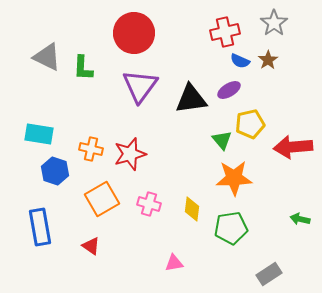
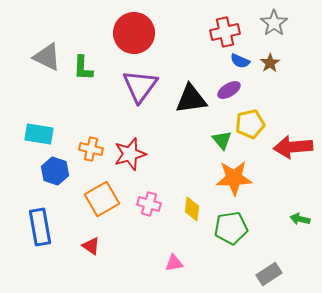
brown star: moved 2 px right, 3 px down
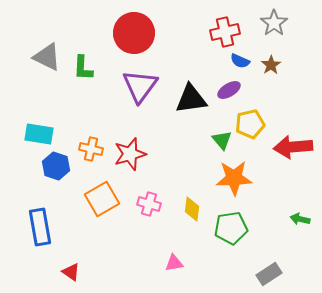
brown star: moved 1 px right, 2 px down
blue hexagon: moved 1 px right, 5 px up
red triangle: moved 20 px left, 26 px down
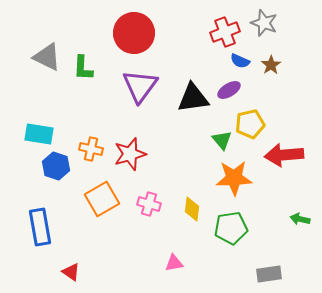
gray star: moved 10 px left; rotated 16 degrees counterclockwise
red cross: rotated 8 degrees counterclockwise
black triangle: moved 2 px right, 1 px up
red arrow: moved 9 px left, 8 px down
gray rectangle: rotated 25 degrees clockwise
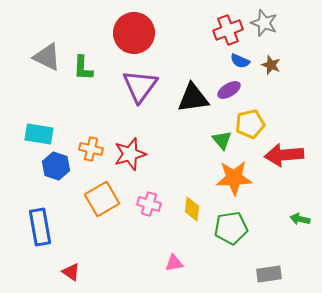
red cross: moved 3 px right, 2 px up
brown star: rotated 18 degrees counterclockwise
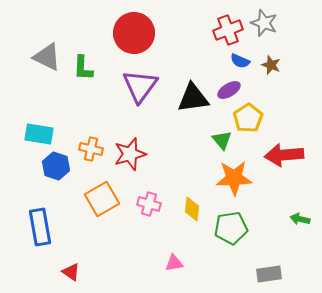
yellow pentagon: moved 2 px left, 6 px up; rotated 20 degrees counterclockwise
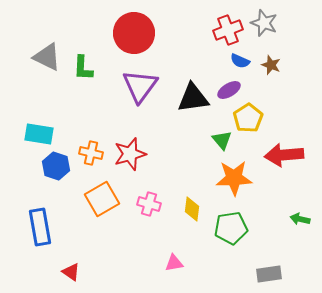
orange cross: moved 4 px down
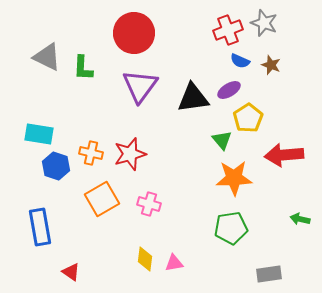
yellow diamond: moved 47 px left, 50 px down
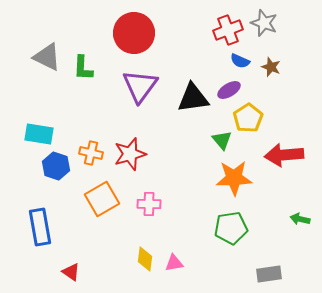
brown star: moved 2 px down
pink cross: rotated 15 degrees counterclockwise
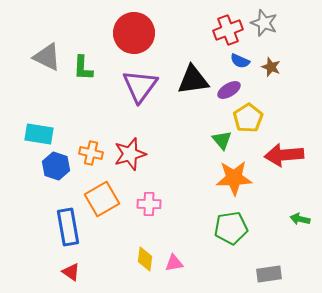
black triangle: moved 18 px up
blue rectangle: moved 28 px right
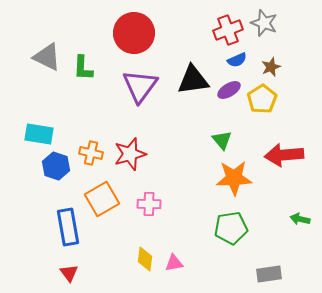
blue semicircle: moved 3 px left, 1 px up; rotated 48 degrees counterclockwise
brown star: rotated 30 degrees clockwise
yellow pentagon: moved 14 px right, 19 px up
red triangle: moved 2 px left, 1 px down; rotated 18 degrees clockwise
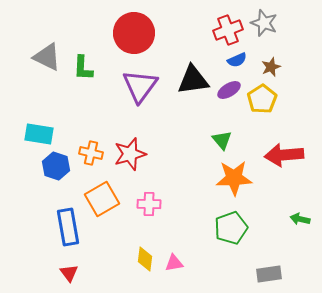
green pentagon: rotated 12 degrees counterclockwise
